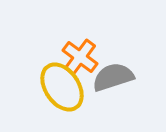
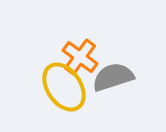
yellow ellipse: moved 2 px right
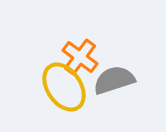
gray semicircle: moved 1 px right, 3 px down
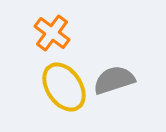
orange cross: moved 28 px left, 24 px up
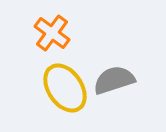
yellow ellipse: moved 1 px right, 1 px down
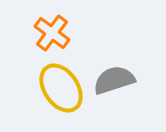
yellow ellipse: moved 4 px left
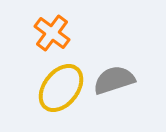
yellow ellipse: rotated 72 degrees clockwise
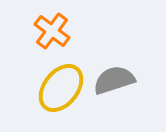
orange cross: moved 2 px up
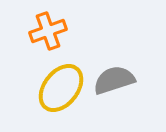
orange cross: moved 4 px left; rotated 33 degrees clockwise
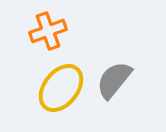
gray semicircle: rotated 33 degrees counterclockwise
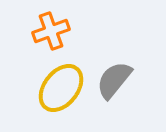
orange cross: moved 3 px right
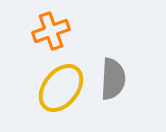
gray semicircle: moved 1 px left, 1 px up; rotated 144 degrees clockwise
